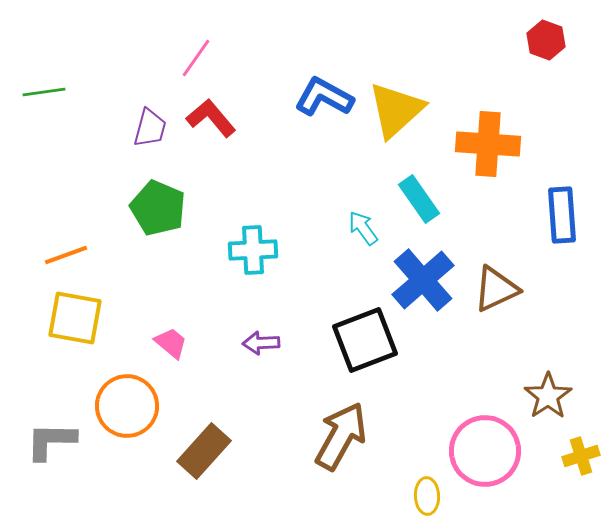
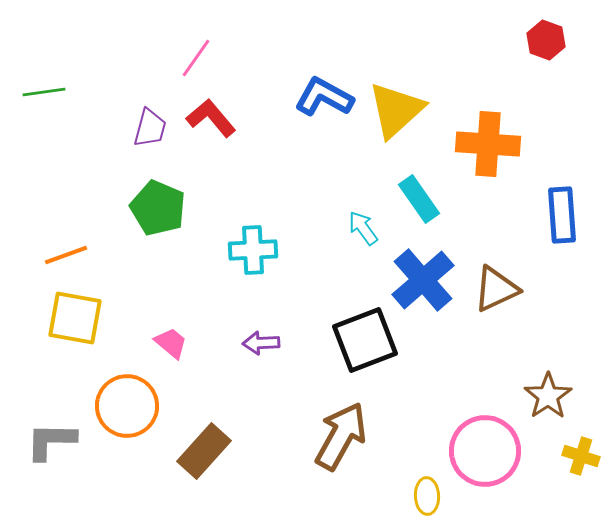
yellow cross: rotated 36 degrees clockwise
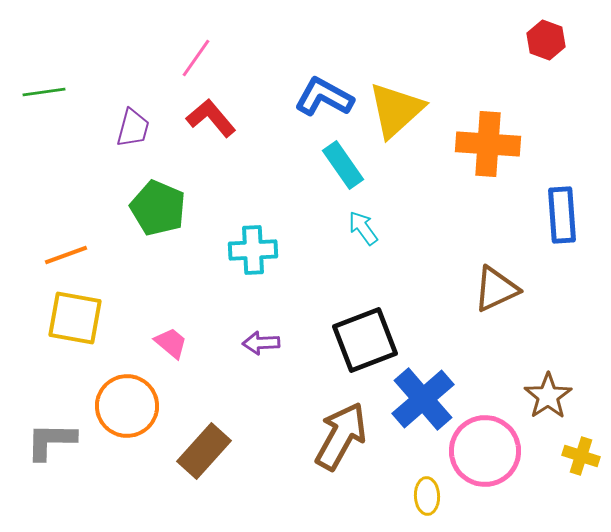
purple trapezoid: moved 17 px left
cyan rectangle: moved 76 px left, 34 px up
blue cross: moved 119 px down
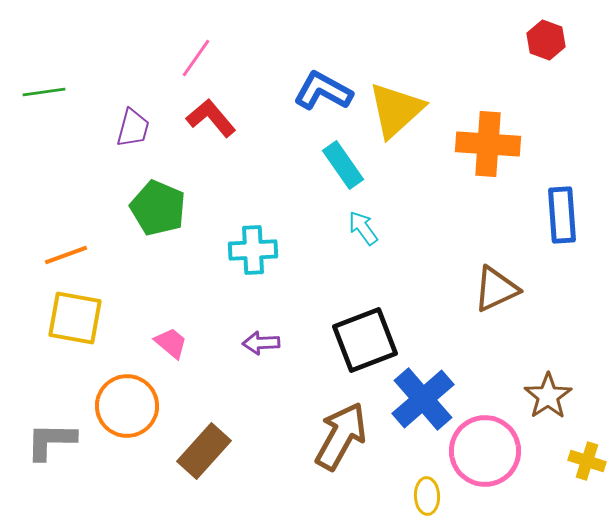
blue L-shape: moved 1 px left, 6 px up
yellow cross: moved 6 px right, 5 px down
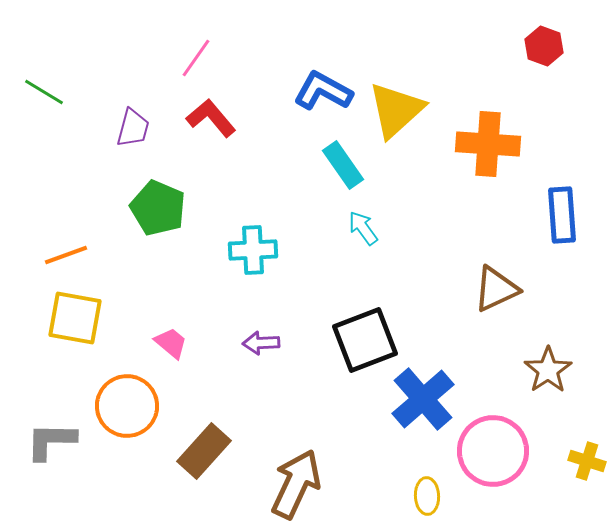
red hexagon: moved 2 px left, 6 px down
green line: rotated 39 degrees clockwise
brown star: moved 26 px up
brown arrow: moved 45 px left, 48 px down; rotated 4 degrees counterclockwise
pink circle: moved 8 px right
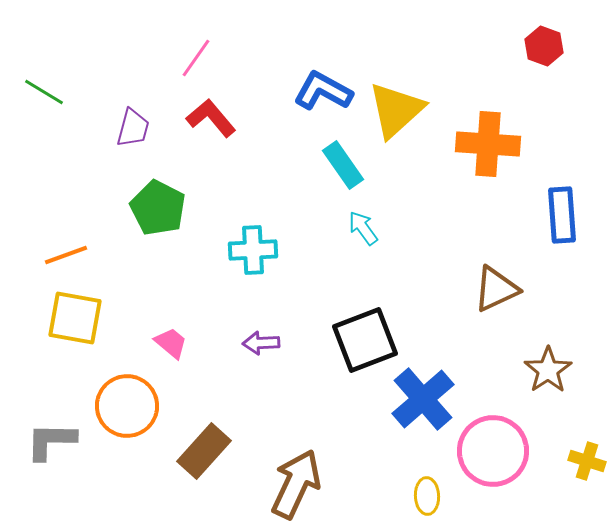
green pentagon: rotated 4 degrees clockwise
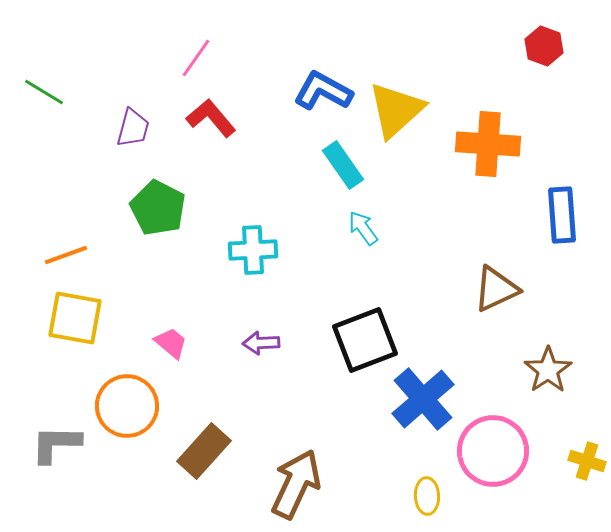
gray L-shape: moved 5 px right, 3 px down
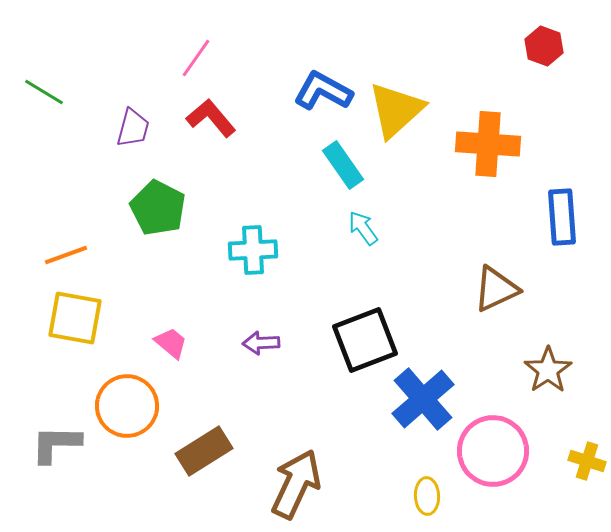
blue rectangle: moved 2 px down
brown rectangle: rotated 16 degrees clockwise
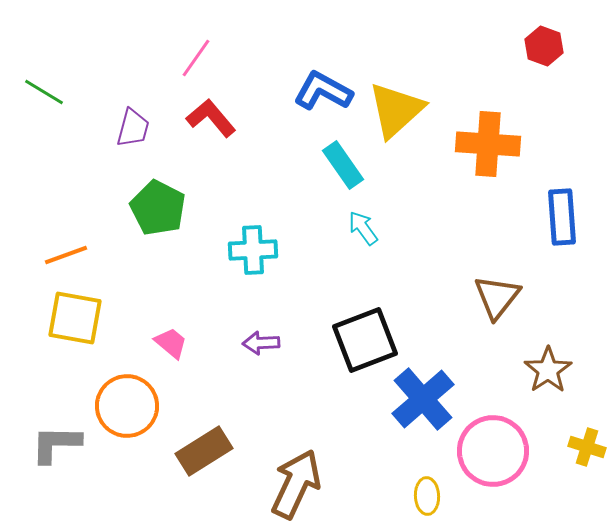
brown triangle: moved 1 px right, 8 px down; rotated 27 degrees counterclockwise
yellow cross: moved 14 px up
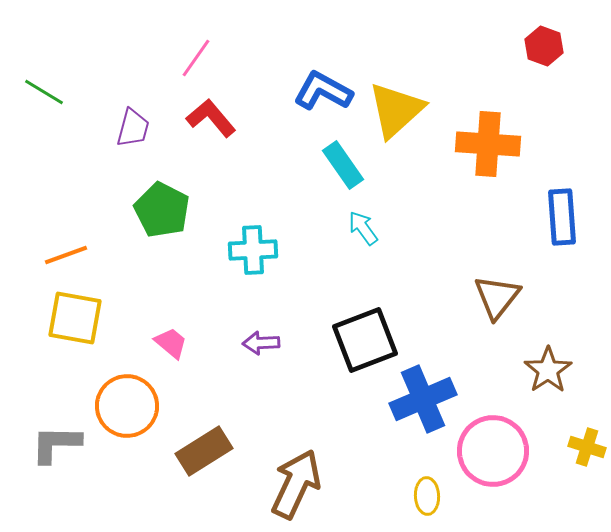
green pentagon: moved 4 px right, 2 px down
blue cross: rotated 18 degrees clockwise
